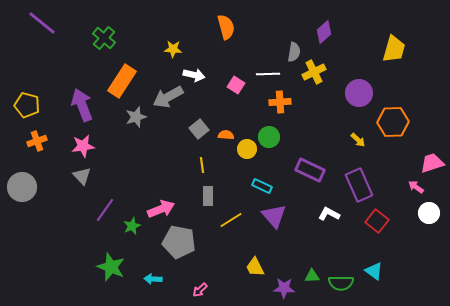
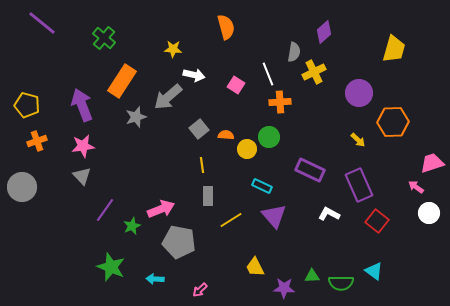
white line at (268, 74): rotated 70 degrees clockwise
gray arrow at (168, 97): rotated 12 degrees counterclockwise
cyan arrow at (153, 279): moved 2 px right
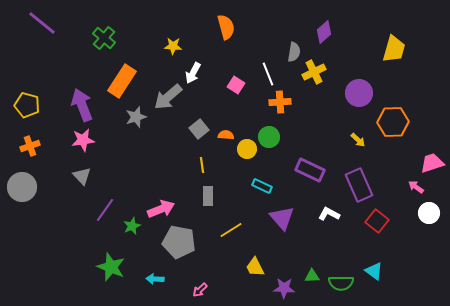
yellow star at (173, 49): moved 3 px up
white arrow at (194, 75): moved 1 px left, 2 px up; rotated 105 degrees clockwise
orange cross at (37, 141): moved 7 px left, 5 px down
pink star at (83, 146): moved 6 px up
purple triangle at (274, 216): moved 8 px right, 2 px down
yellow line at (231, 220): moved 10 px down
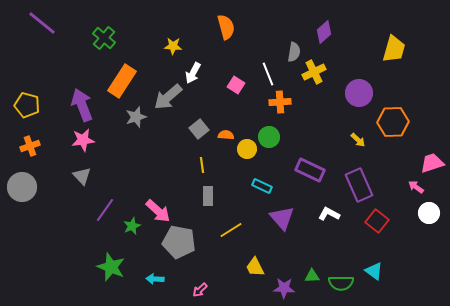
pink arrow at (161, 209): moved 3 px left, 2 px down; rotated 64 degrees clockwise
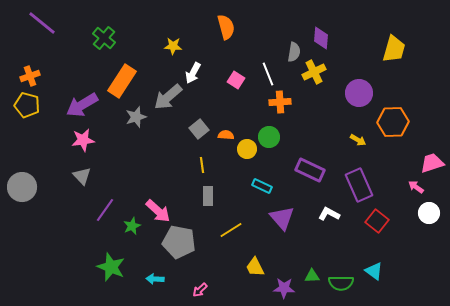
purple diamond at (324, 32): moved 3 px left, 6 px down; rotated 45 degrees counterclockwise
pink square at (236, 85): moved 5 px up
purple arrow at (82, 105): rotated 100 degrees counterclockwise
yellow arrow at (358, 140): rotated 14 degrees counterclockwise
orange cross at (30, 146): moved 70 px up
